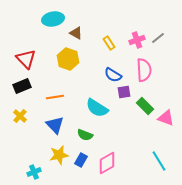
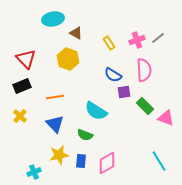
cyan semicircle: moved 1 px left, 3 px down
blue triangle: moved 1 px up
blue rectangle: moved 1 px down; rotated 24 degrees counterclockwise
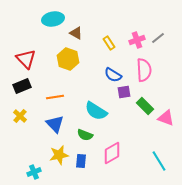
pink diamond: moved 5 px right, 10 px up
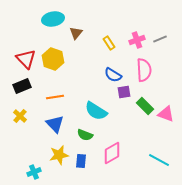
brown triangle: rotated 40 degrees clockwise
gray line: moved 2 px right, 1 px down; rotated 16 degrees clockwise
yellow hexagon: moved 15 px left
pink triangle: moved 4 px up
cyan line: moved 1 px up; rotated 30 degrees counterclockwise
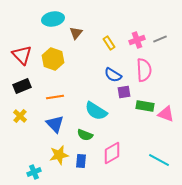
red triangle: moved 4 px left, 4 px up
green rectangle: rotated 36 degrees counterclockwise
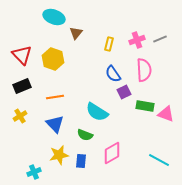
cyan ellipse: moved 1 px right, 2 px up; rotated 30 degrees clockwise
yellow rectangle: moved 1 px down; rotated 48 degrees clockwise
blue semicircle: moved 1 px up; rotated 24 degrees clockwise
purple square: rotated 16 degrees counterclockwise
cyan semicircle: moved 1 px right, 1 px down
yellow cross: rotated 16 degrees clockwise
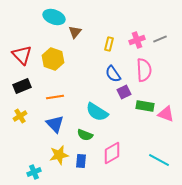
brown triangle: moved 1 px left, 1 px up
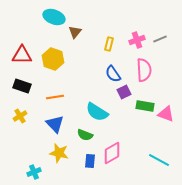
red triangle: rotated 45 degrees counterclockwise
black rectangle: rotated 42 degrees clockwise
yellow star: moved 2 px up; rotated 24 degrees clockwise
blue rectangle: moved 9 px right
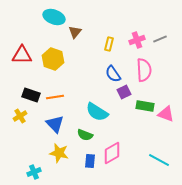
black rectangle: moved 9 px right, 9 px down
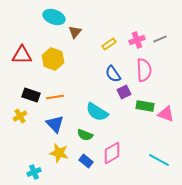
yellow rectangle: rotated 40 degrees clockwise
blue rectangle: moved 4 px left; rotated 56 degrees counterclockwise
